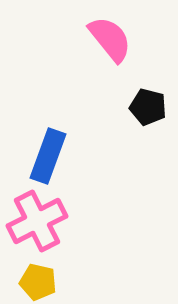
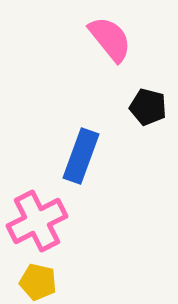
blue rectangle: moved 33 px right
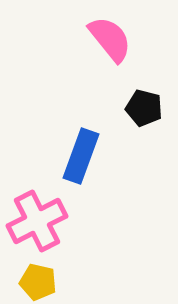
black pentagon: moved 4 px left, 1 px down
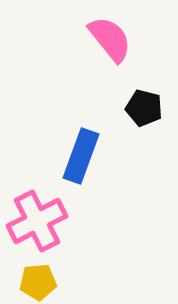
yellow pentagon: rotated 18 degrees counterclockwise
